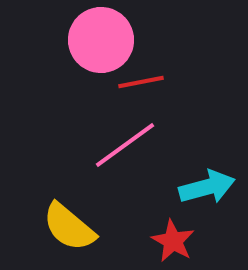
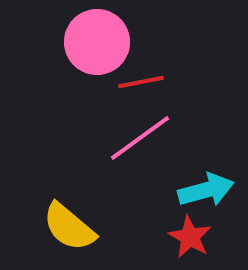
pink circle: moved 4 px left, 2 px down
pink line: moved 15 px right, 7 px up
cyan arrow: moved 1 px left, 3 px down
red star: moved 17 px right, 4 px up
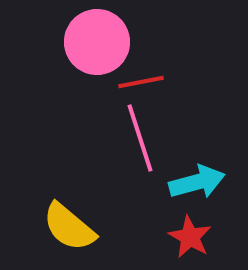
pink line: rotated 72 degrees counterclockwise
cyan arrow: moved 9 px left, 8 px up
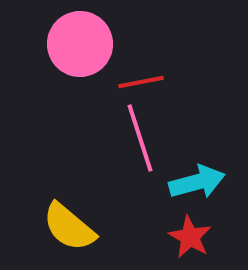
pink circle: moved 17 px left, 2 px down
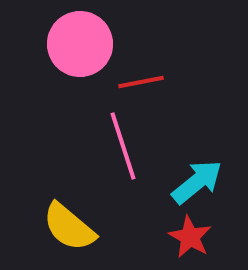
pink line: moved 17 px left, 8 px down
cyan arrow: rotated 24 degrees counterclockwise
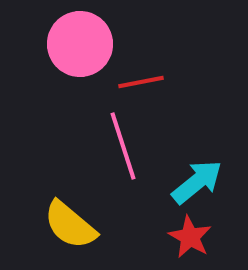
yellow semicircle: moved 1 px right, 2 px up
